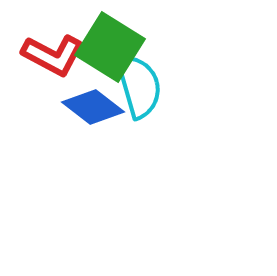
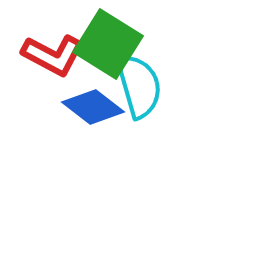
green square: moved 2 px left, 3 px up
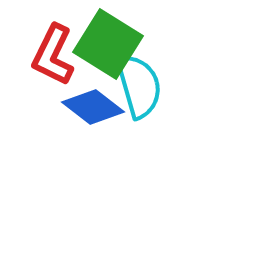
red L-shape: rotated 88 degrees clockwise
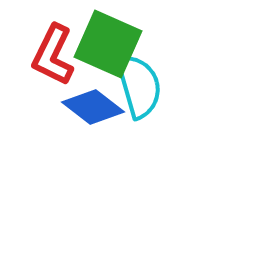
green square: rotated 8 degrees counterclockwise
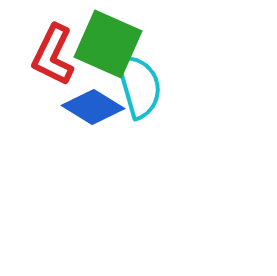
blue diamond: rotated 6 degrees counterclockwise
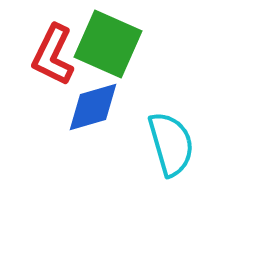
cyan semicircle: moved 32 px right, 58 px down
blue diamond: rotated 48 degrees counterclockwise
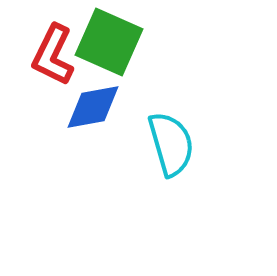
green square: moved 1 px right, 2 px up
blue diamond: rotated 6 degrees clockwise
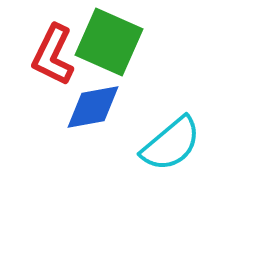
cyan semicircle: rotated 66 degrees clockwise
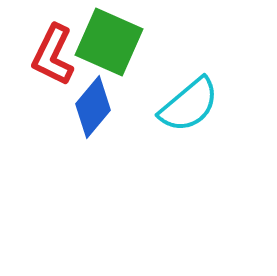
blue diamond: rotated 40 degrees counterclockwise
cyan semicircle: moved 18 px right, 39 px up
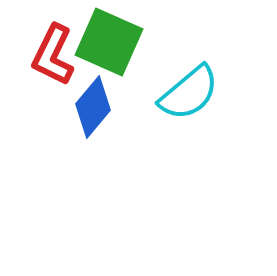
cyan semicircle: moved 12 px up
